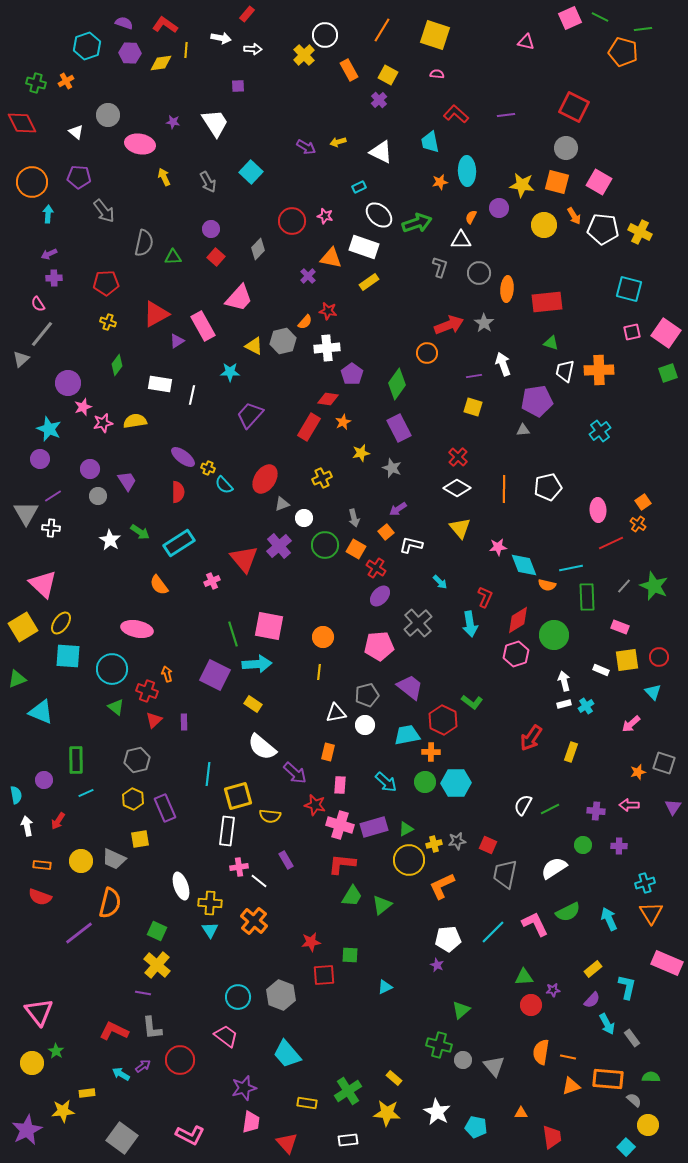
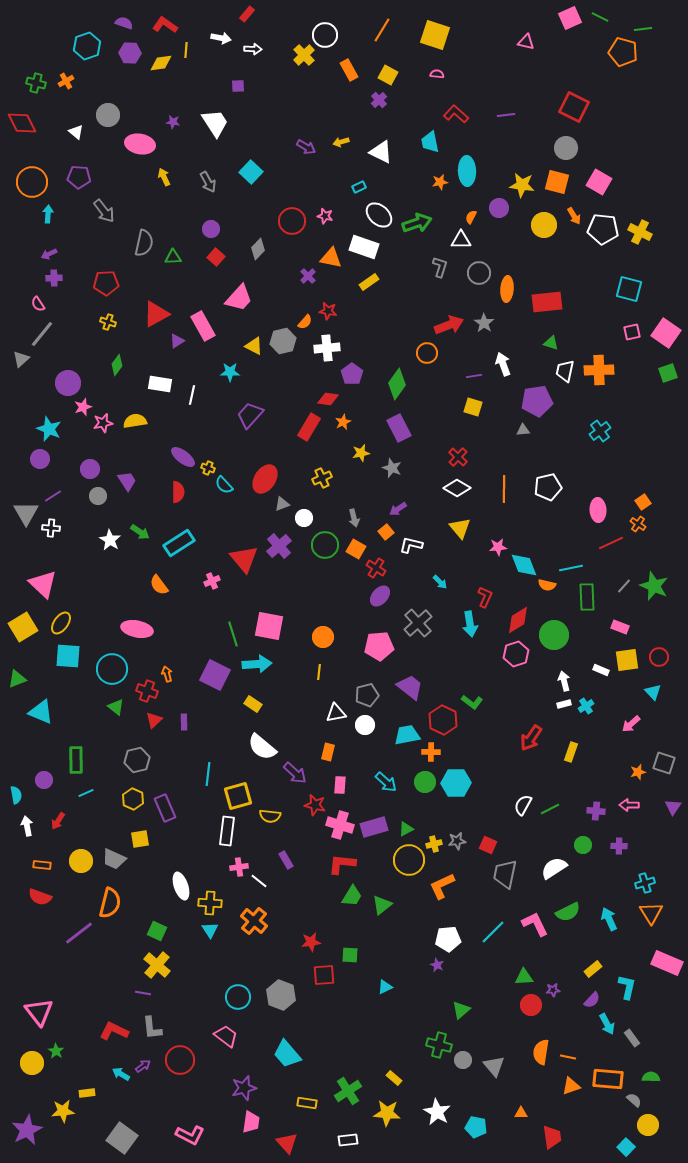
yellow arrow at (338, 142): moved 3 px right
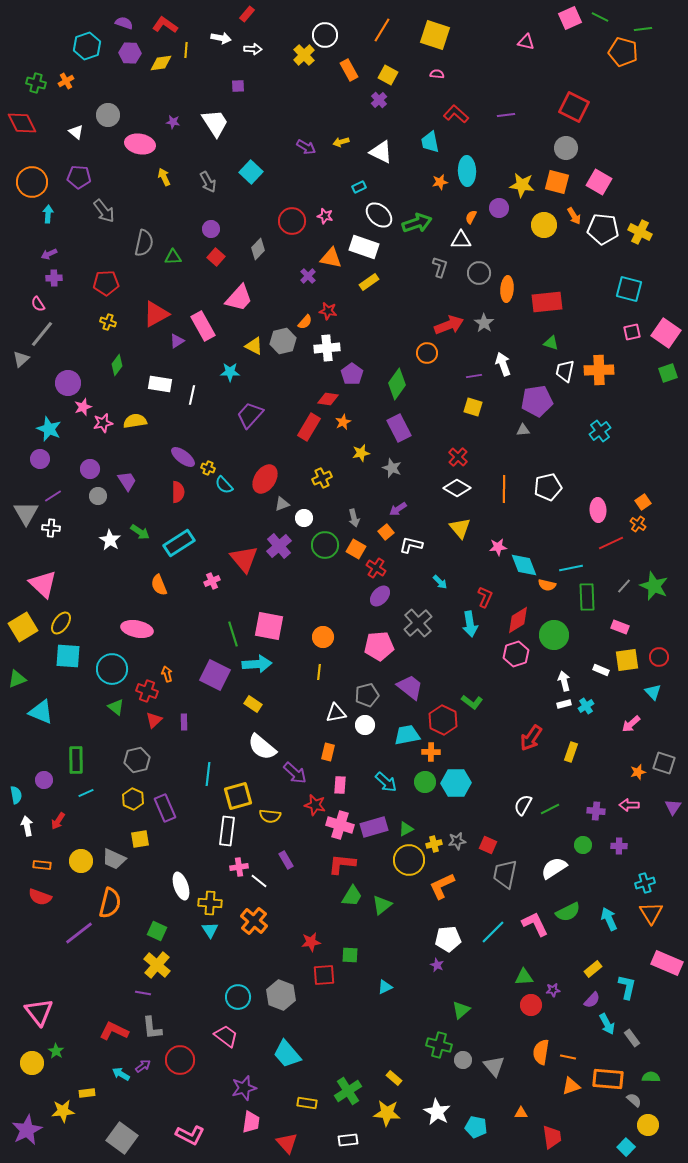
orange semicircle at (159, 585): rotated 15 degrees clockwise
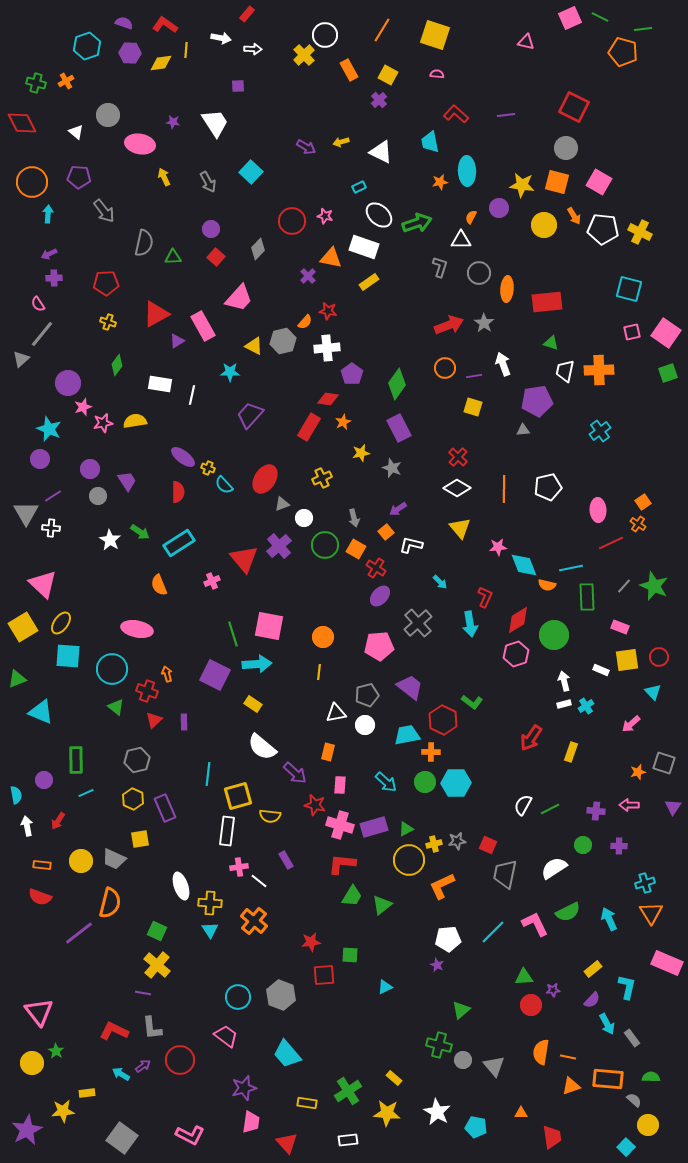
orange circle at (427, 353): moved 18 px right, 15 px down
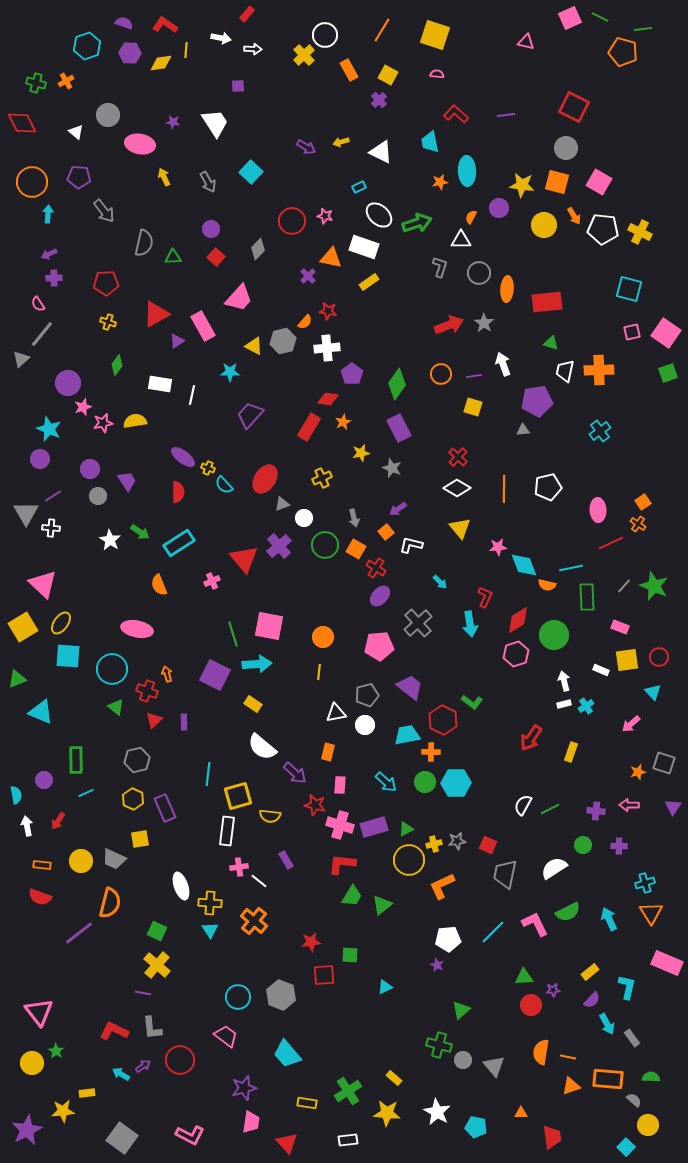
orange circle at (445, 368): moved 4 px left, 6 px down
yellow rectangle at (593, 969): moved 3 px left, 3 px down
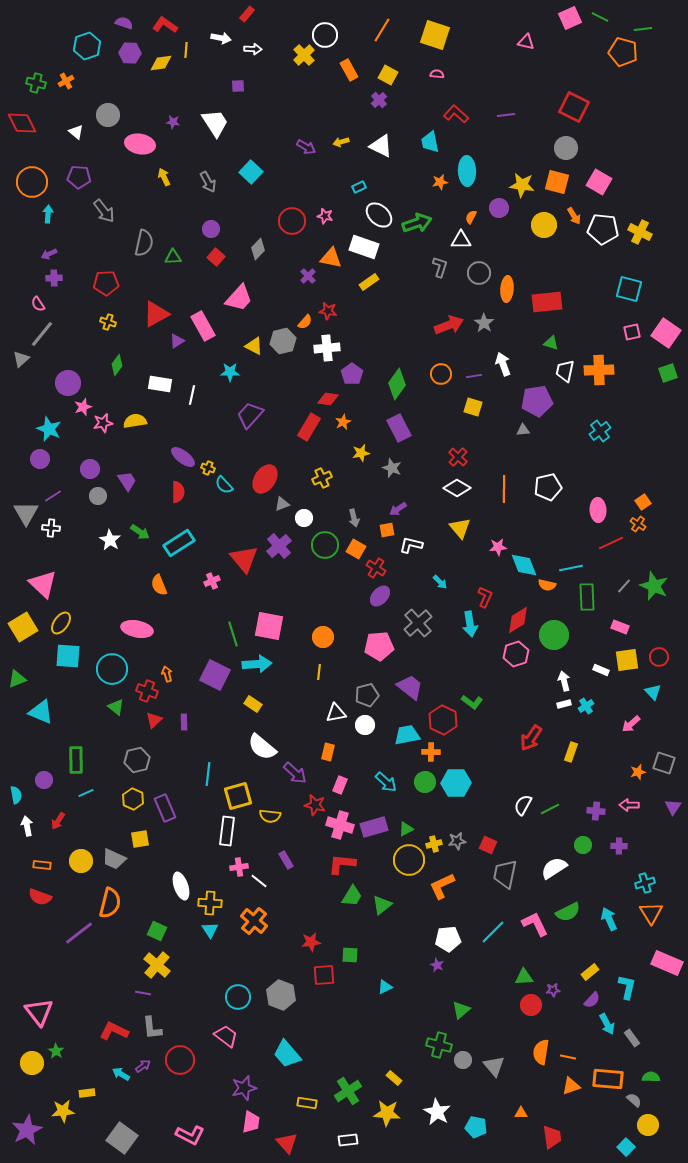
white triangle at (381, 152): moved 6 px up
orange square at (386, 532): moved 1 px right, 2 px up; rotated 28 degrees clockwise
pink rectangle at (340, 785): rotated 18 degrees clockwise
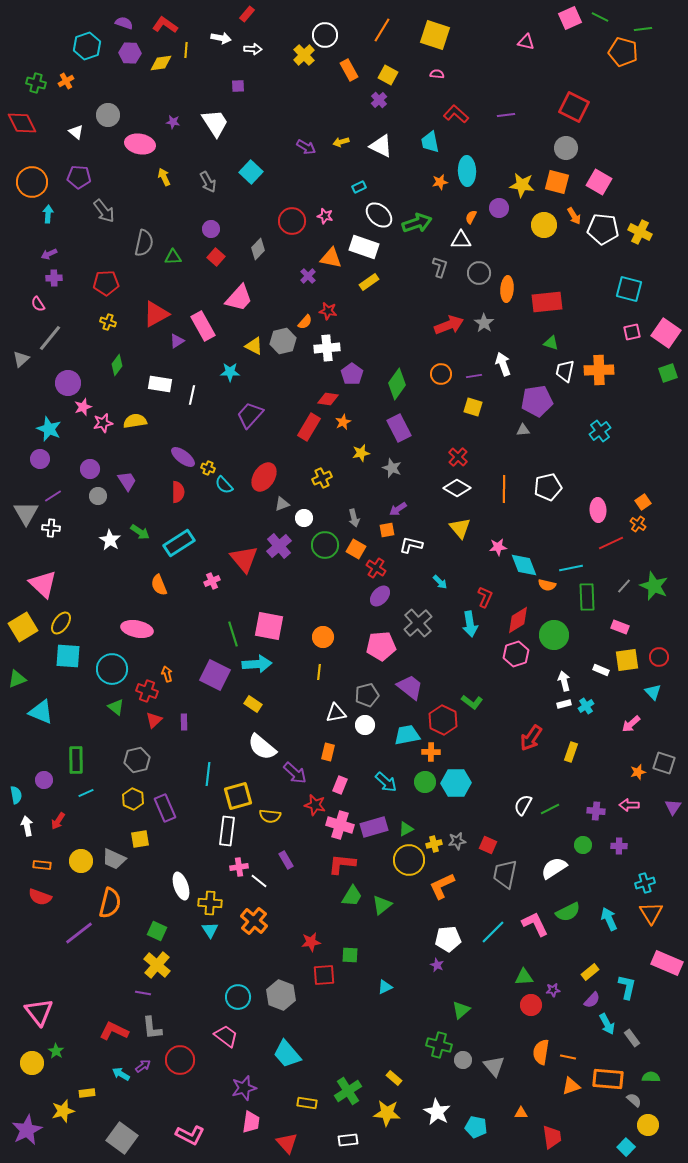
gray line at (42, 334): moved 8 px right, 4 px down
red ellipse at (265, 479): moved 1 px left, 2 px up
pink pentagon at (379, 646): moved 2 px right
yellow star at (63, 1111): rotated 10 degrees counterclockwise
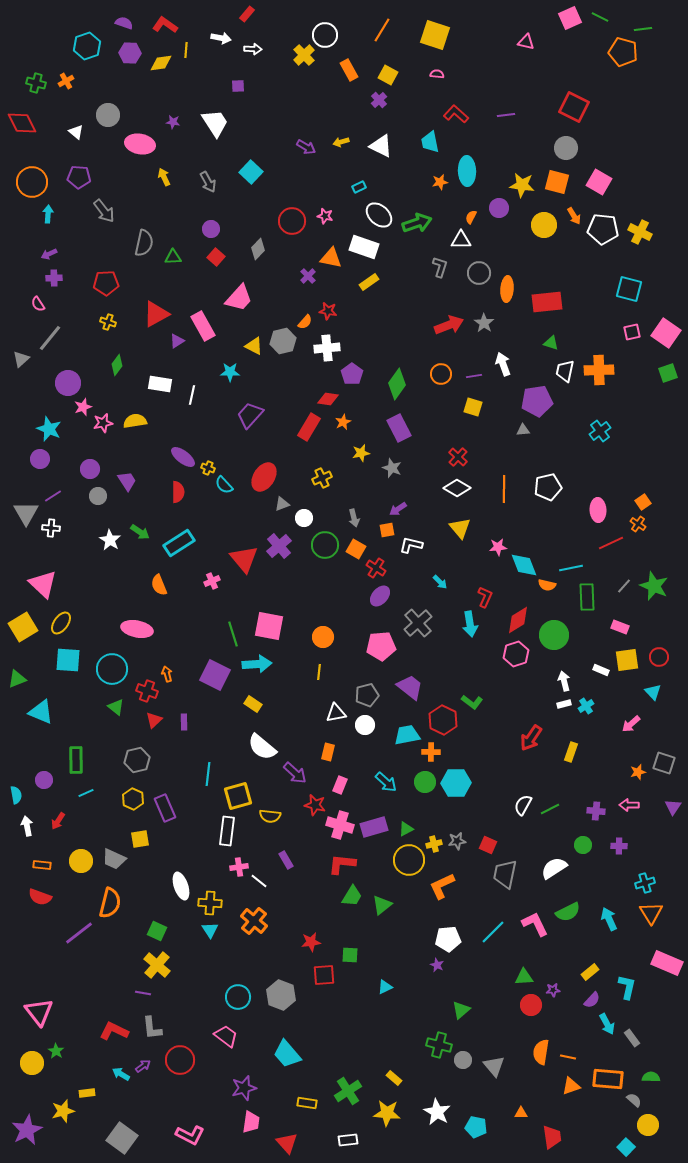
cyan square at (68, 656): moved 4 px down
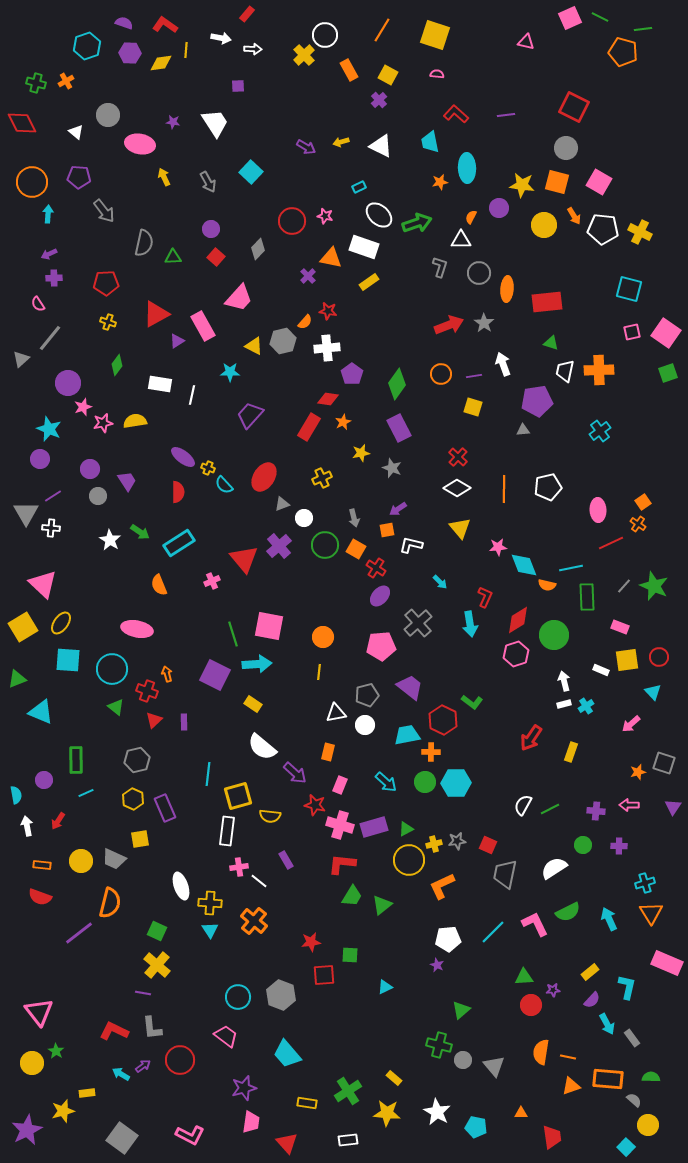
cyan ellipse at (467, 171): moved 3 px up
